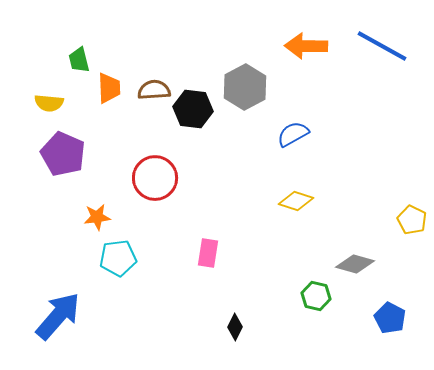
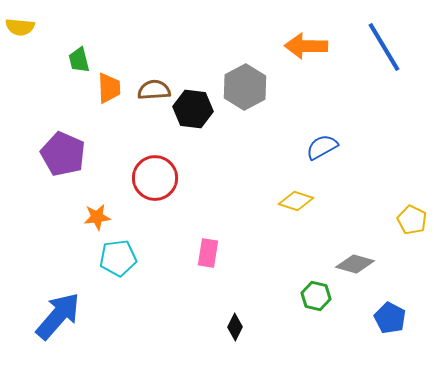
blue line: moved 2 px right, 1 px down; rotated 30 degrees clockwise
yellow semicircle: moved 29 px left, 76 px up
blue semicircle: moved 29 px right, 13 px down
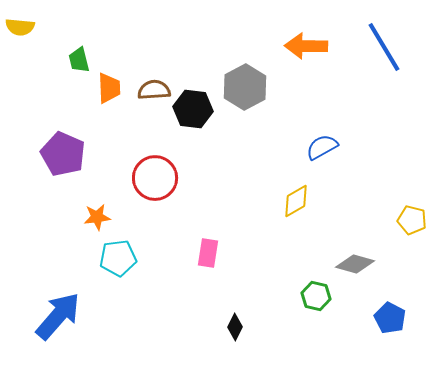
yellow diamond: rotated 48 degrees counterclockwise
yellow pentagon: rotated 12 degrees counterclockwise
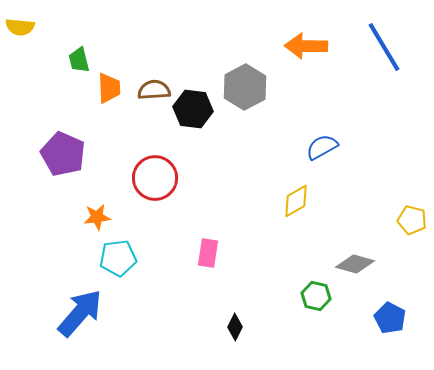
blue arrow: moved 22 px right, 3 px up
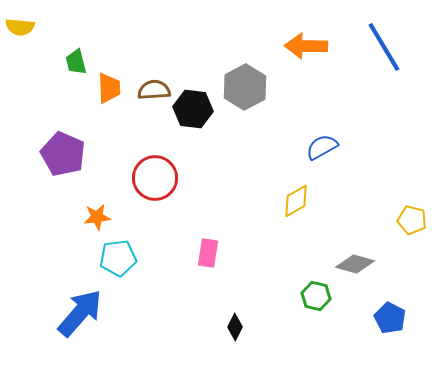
green trapezoid: moved 3 px left, 2 px down
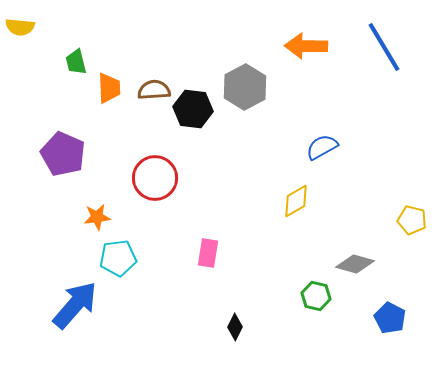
blue arrow: moved 5 px left, 8 px up
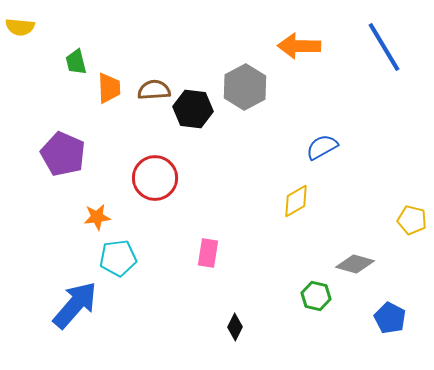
orange arrow: moved 7 px left
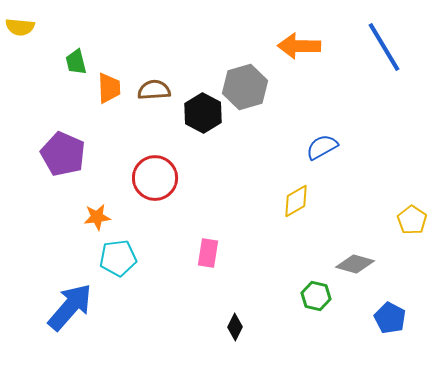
gray hexagon: rotated 12 degrees clockwise
black hexagon: moved 10 px right, 4 px down; rotated 21 degrees clockwise
yellow pentagon: rotated 20 degrees clockwise
blue arrow: moved 5 px left, 2 px down
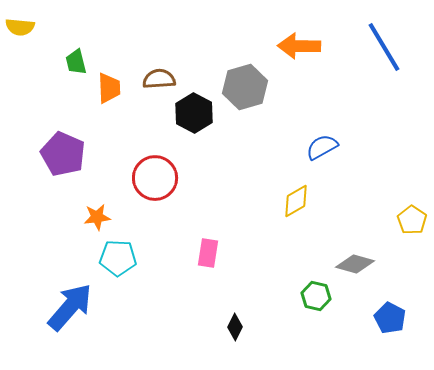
brown semicircle: moved 5 px right, 11 px up
black hexagon: moved 9 px left
cyan pentagon: rotated 9 degrees clockwise
